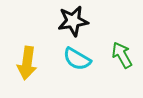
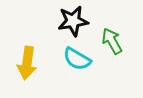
green arrow: moved 10 px left, 14 px up
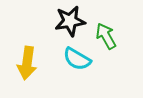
black star: moved 3 px left
green arrow: moved 6 px left, 5 px up
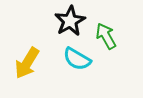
black star: rotated 20 degrees counterclockwise
yellow arrow: rotated 24 degrees clockwise
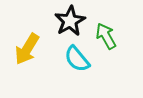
cyan semicircle: rotated 20 degrees clockwise
yellow arrow: moved 14 px up
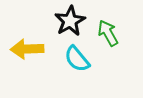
green arrow: moved 2 px right, 3 px up
yellow arrow: rotated 56 degrees clockwise
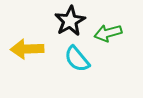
green arrow: rotated 76 degrees counterclockwise
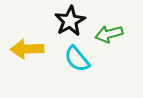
green arrow: moved 1 px right, 1 px down
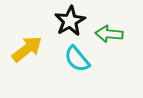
green arrow: rotated 20 degrees clockwise
yellow arrow: rotated 144 degrees clockwise
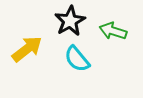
green arrow: moved 4 px right, 3 px up; rotated 12 degrees clockwise
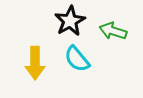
yellow arrow: moved 8 px right, 14 px down; rotated 128 degrees clockwise
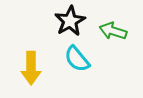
yellow arrow: moved 4 px left, 5 px down
